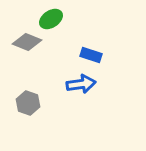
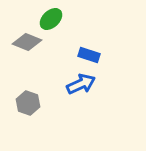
green ellipse: rotated 10 degrees counterclockwise
blue rectangle: moved 2 px left
blue arrow: rotated 16 degrees counterclockwise
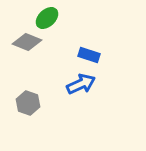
green ellipse: moved 4 px left, 1 px up
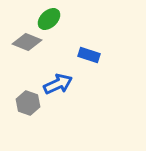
green ellipse: moved 2 px right, 1 px down
blue arrow: moved 23 px left
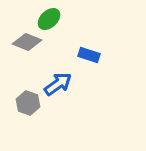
blue arrow: rotated 12 degrees counterclockwise
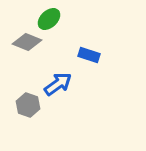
gray hexagon: moved 2 px down
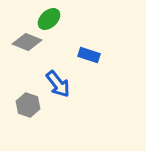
blue arrow: rotated 88 degrees clockwise
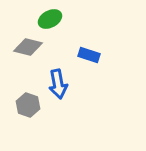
green ellipse: moved 1 px right; rotated 15 degrees clockwise
gray diamond: moved 1 px right, 5 px down; rotated 8 degrees counterclockwise
blue arrow: rotated 28 degrees clockwise
